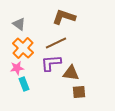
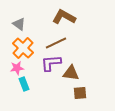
brown L-shape: rotated 10 degrees clockwise
brown square: moved 1 px right, 1 px down
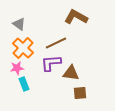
brown L-shape: moved 12 px right
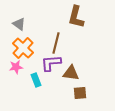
brown L-shape: rotated 105 degrees counterclockwise
brown line: rotated 50 degrees counterclockwise
pink star: moved 1 px left, 1 px up
cyan rectangle: moved 12 px right, 4 px up
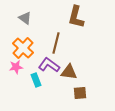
gray triangle: moved 6 px right, 6 px up
purple L-shape: moved 2 px left, 2 px down; rotated 40 degrees clockwise
brown triangle: moved 2 px left, 1 px up
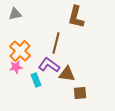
gray triangle: moved 10 px left, 4 px up; rotated 48 degrees counterclockwise
orange cross: moved 3 px left, 3 px down
brown triangle: moved 2 px left, 2 px down
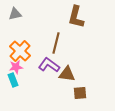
cyan rectangle: moved 23 px left
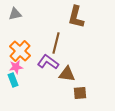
purple L-shape: moved 1 px left, 3 px up
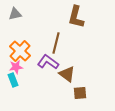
brown triangle: rotated 30 degrees clockwise
